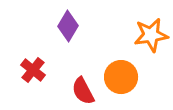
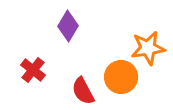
orange star: moved 3 px left, 13 px down
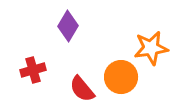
orange star: moved 3 px right
red cross: rotated 35 degrees clockwise
red semicircle: moved 1 px left, 2 px up; rotated 12 degrees counterclockwise
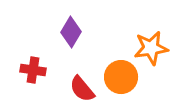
purple diamond: moved 3 px right, 6 px down
red cross: rotated 25 degrees clockwise
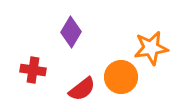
red semicircle: rotated 88 degrees counterclockwise
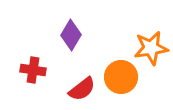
purple diamond: moved 3 px down
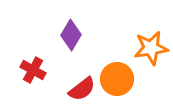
red cross: rotated 20 degrees clockwise
orange circle: moved 4 px left, 2 px down
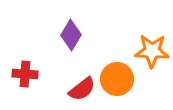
orange star: moved 1 px right, 3 px down; rotated 12 degrees clockwise
red cross: moved 8 px left, 4 px down; rotated 25 degrees counterclockwise
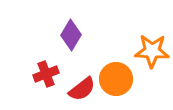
red cross: moved 21 px right; rotated 25 degrees counterclockwise
orange circle: moved 1 px left
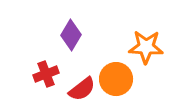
orange star: moved 6 px left, 4 px up
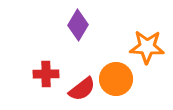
purple diamond: moved 7 px right, 10 px up
orange star: moved 1 px right
red cross: rotated 20 degrees clockwise
